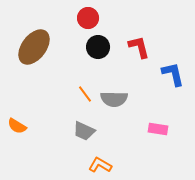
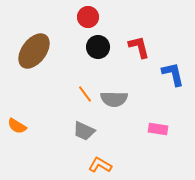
red circle: moved 1 px up
brown ellipse: moved 4 px down
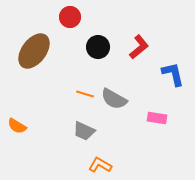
red circle: moved 18 px left
red L-shape: rotated 65 degrees clockwise
orange line: rotated 36 degrees counterclockwise
gray semicircle: rotated 28 degrees clockwise
pink rectangle: moved 1 px left, 11 px up
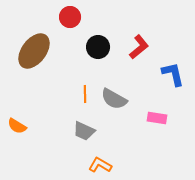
orange line: rotated 72 degrees clockwise
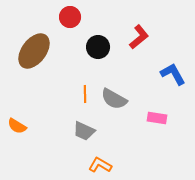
red L-shape: moved 10 px up
blue L-shape: rotated 16 degrees counterclockwise
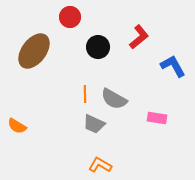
blue L-shape: moved 8 px up
gray trapezoid: moved 10 px right, 7 px up
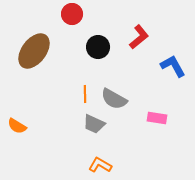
red circle: moved 2 px right, 3 px up
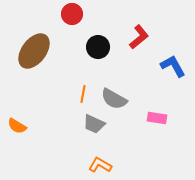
orange line: moved 2 px left; rotated 12 degrees clockwise
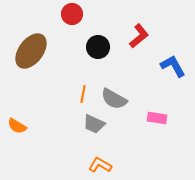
red L-shape: moved 1 px up
brown ellipse: moved 3 px left
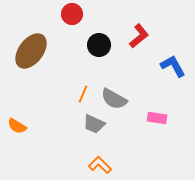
black circle: moved 1 px right, 2 px up
orange line: rotated 12 degrees clockwise
orange L-shape: rotated 15 degrees clockwise
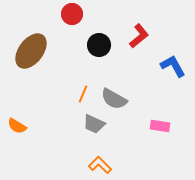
pink rectangle: moved 3 px right, 8 px down
